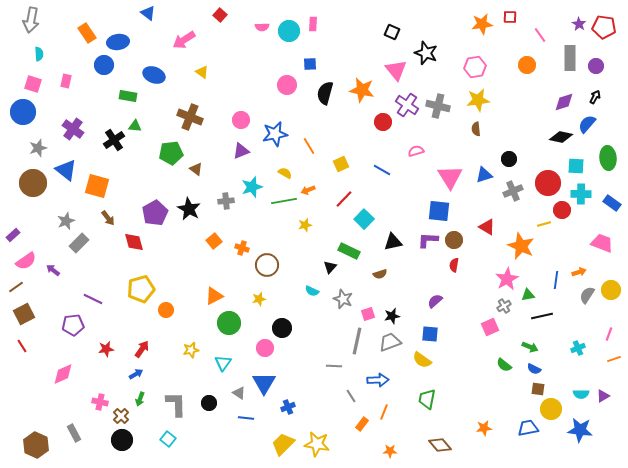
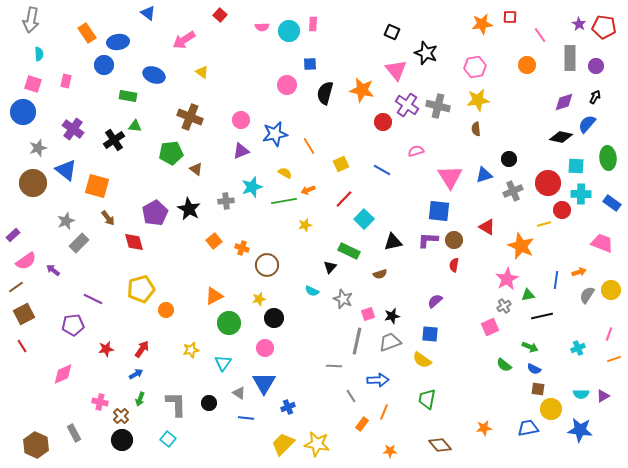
black circle at (282, 328): moved 8 px left, 10 px up
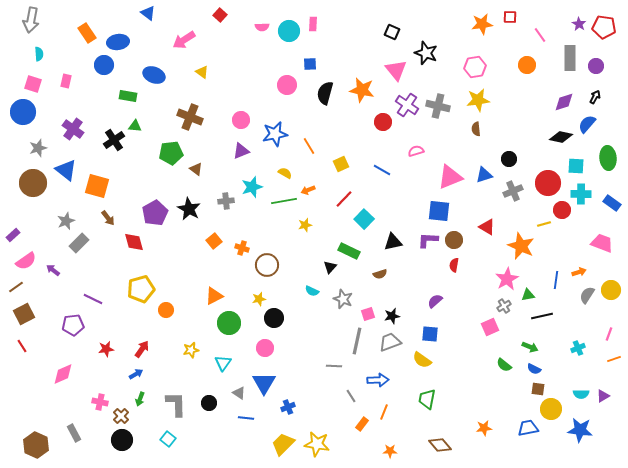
pink triangle at (450, 177): rotated 40 degrees clockwise
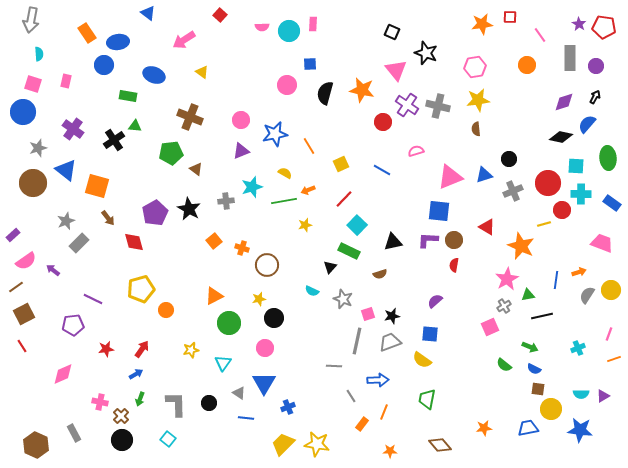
cyan square at (364, 219): moved 7 px left, 6 px down
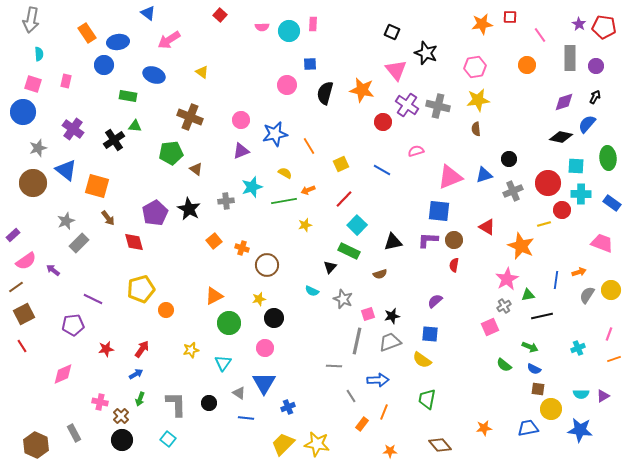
pink arrow at (184, 40): moved 15 px left
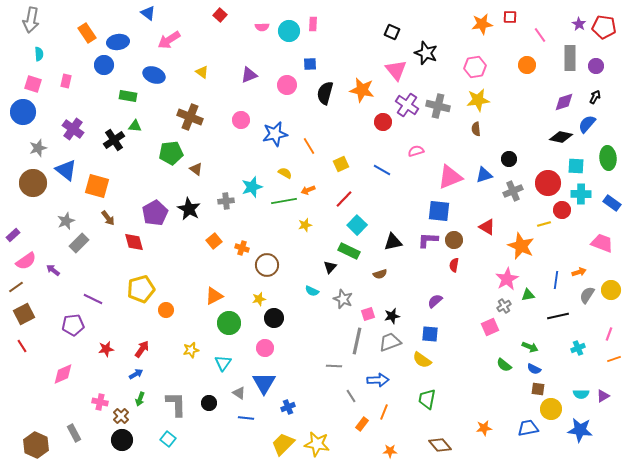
purple triangle at (241, 151): moved 8 px right, 76 px up
black line at (542, 316): moved 16 px right
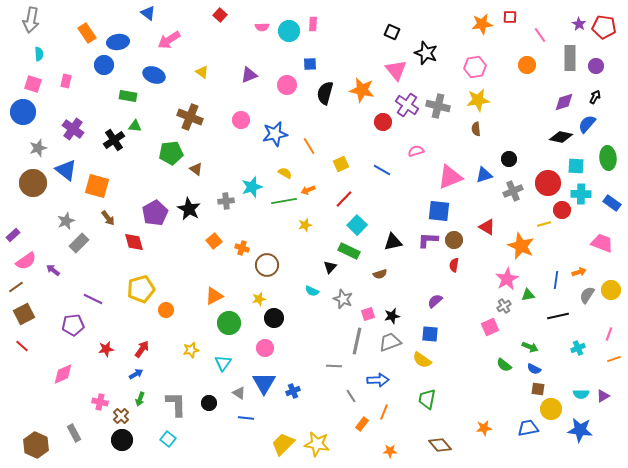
red line at (22, 346): rotated 16 degrees counterclockwise
blue cross at (288, 407): moved 5 px right, 16 px up
